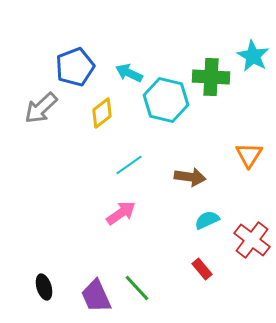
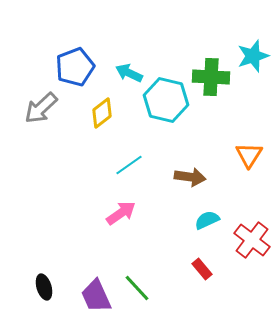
cyan star: rotated 24 degrees clockwise
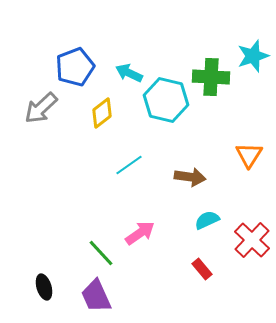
pink arrow: moved 19 px right, 20 px down
red cross: rotated 6 degrees clockwise
green line: moved 36 px left, 35 px up
